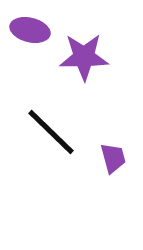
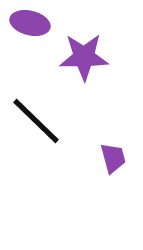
purple ellipse: moved 7 px up
black line: moved 15 px left, 11 px up
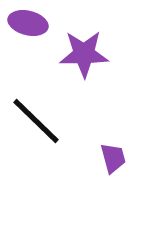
purple ellipse: moved 2 px left
purple star: moved 3 px up
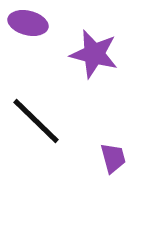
purple star: moved 10 px right; rotated 15 degrees clockwise
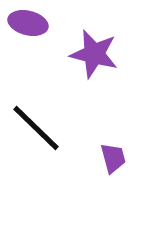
black line: moved 7 px down
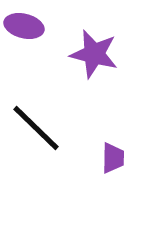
purple ellipse: moved 4 px left, 3 px down
purple trapezoid: rotated 16 degrees clockwise
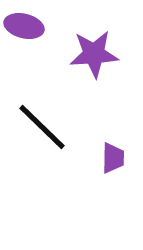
purple star: rotated 18 degrees counterclockwise
black line: moved 6 px right, 1 px up
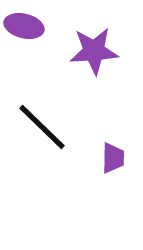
purple star: moved 3 px up
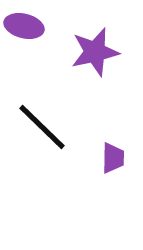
purple star: moved 1 px right, 1 px down; rotated 9 degrees counterclockwise
